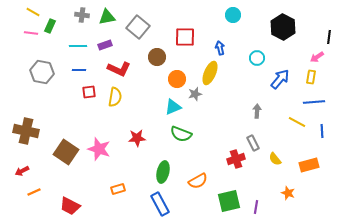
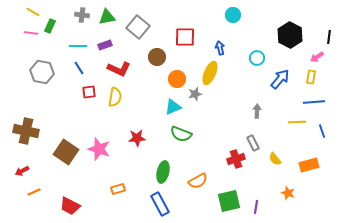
black hexagon at (283, 27): moved 7 px right, 8 px down
blue line at (79, 70): moved 2 px up; rotated 56 degrees clockwise
yellow line at (297, 122): rotated 30 degrees counterclockwise
blue line at (322, 131): rotated 16 degrees counterclockwise
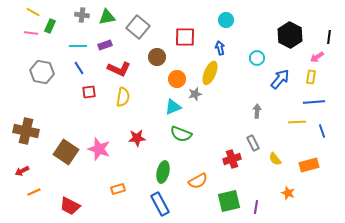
cyan circle at (233, 15): moved 7 px left, 5 px down
yellow semicircle at (115, 97): moved 8 px right
red cross at (236, 159): moved 4 px left
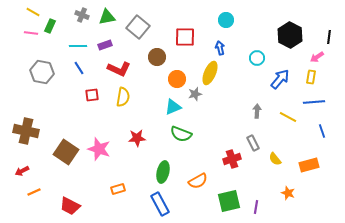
gray cross at (82, 15): rotated 16 degrees clockwise
red square at (89, 92): moved 3 px right, 3 px down
yellow line at (297, 122): moved 9 px left, 5 px up; rotated 30 degrees clockwise
